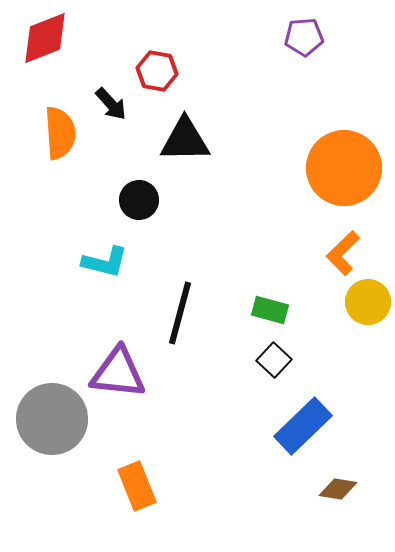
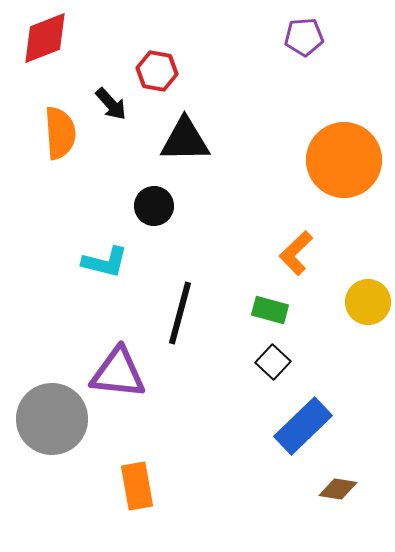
orange circle: moved 8 px up
black circle: moved 15 px right, 6 px down
orange L-shape: moved 47 px left
black square: moved 1 px left, 2 px down
orange rectangle: rotated 12 degrees clockwise
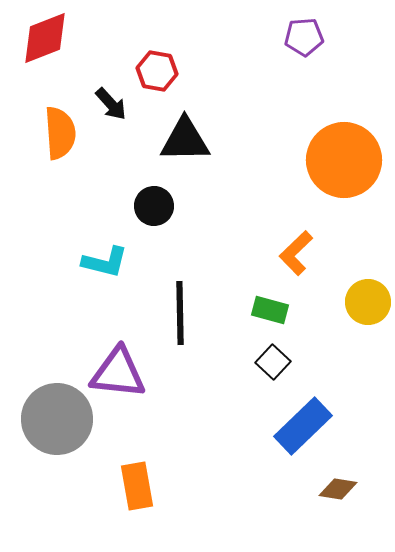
black line: rotated 16 degrees counterclockwise
gray circle: moved 5 px right
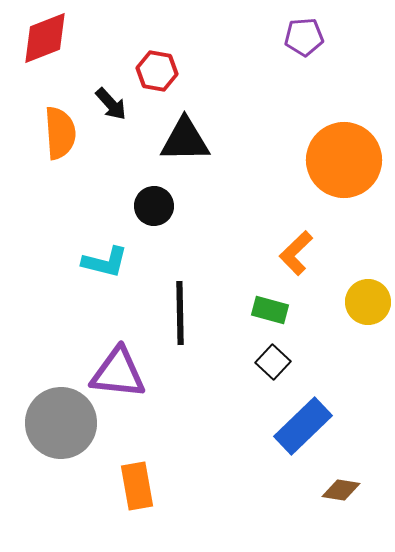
gray circle: moved 4 px right, 4 px down
brown diamond: moved 3 px right, 1 px down
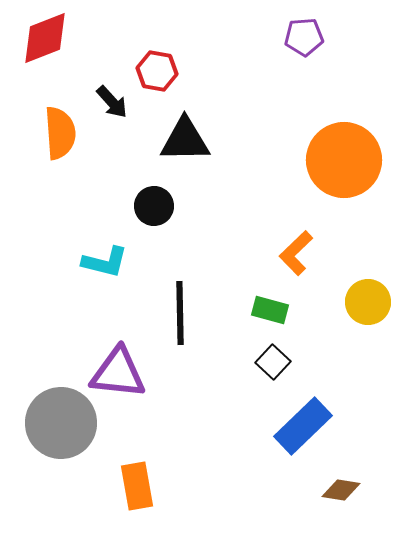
black arrow: moved 1 px right, 2 px up
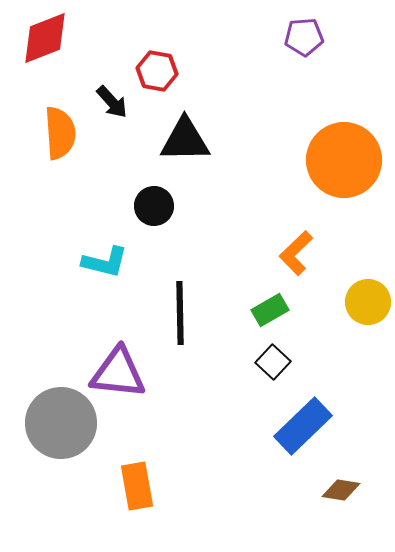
green rectangle: rotated 45 degrees counterclockwise
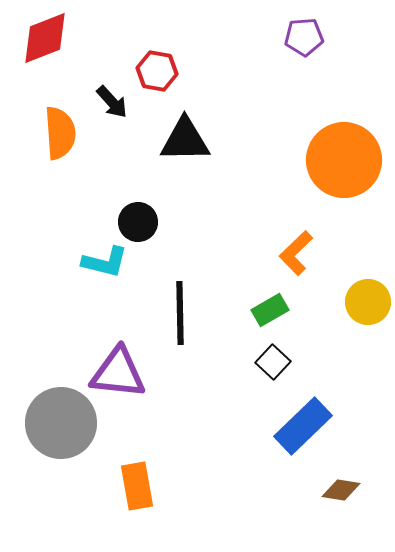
black circle: moved 16 px left, 16 px down
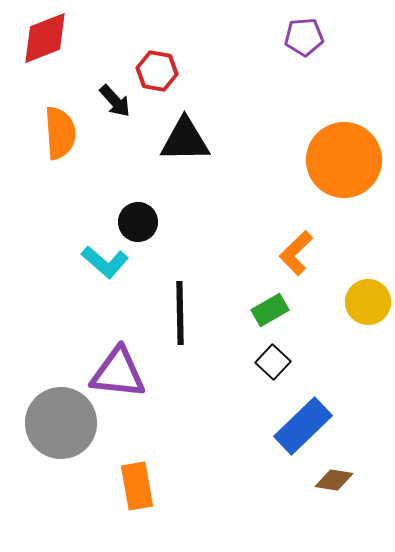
black arrow: moved 3 px right, 1 px up
cyan L-shape: rotated 27 degrees clockwise
brown diamond: moved 7 px left, 10 px up
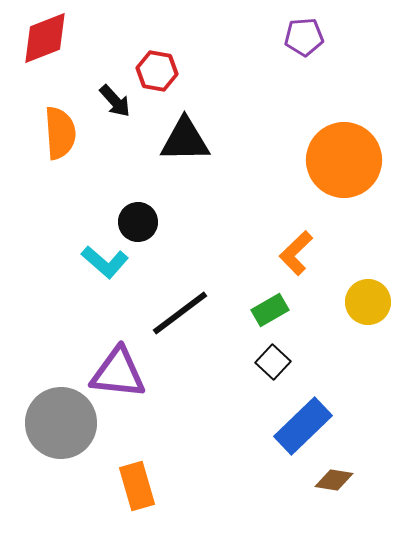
black line: rotated 54 degrees clockwise
orange rectangle: rotated 6 degrees counterclockwise
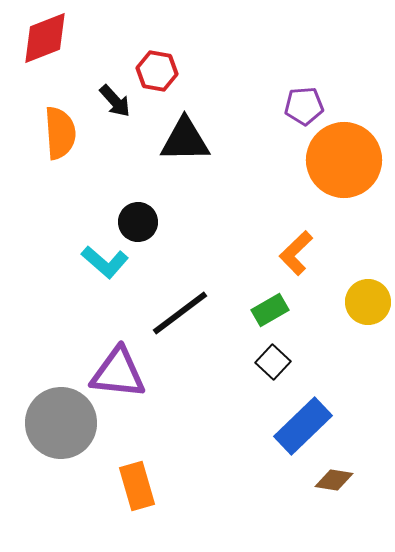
purple pentagon: moved 69 px down
